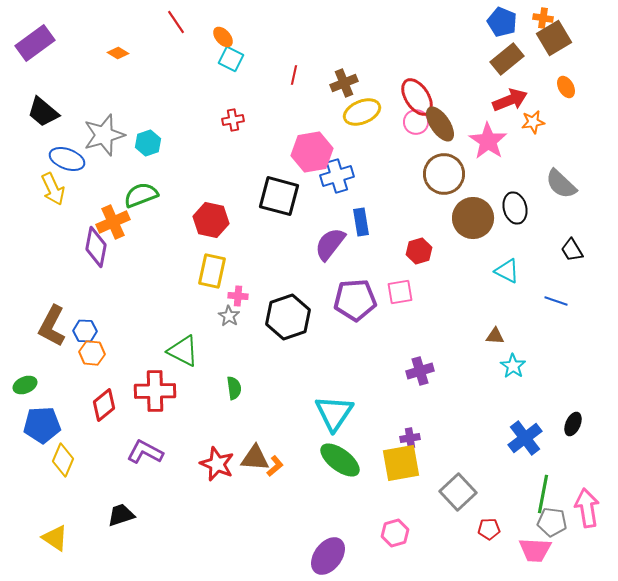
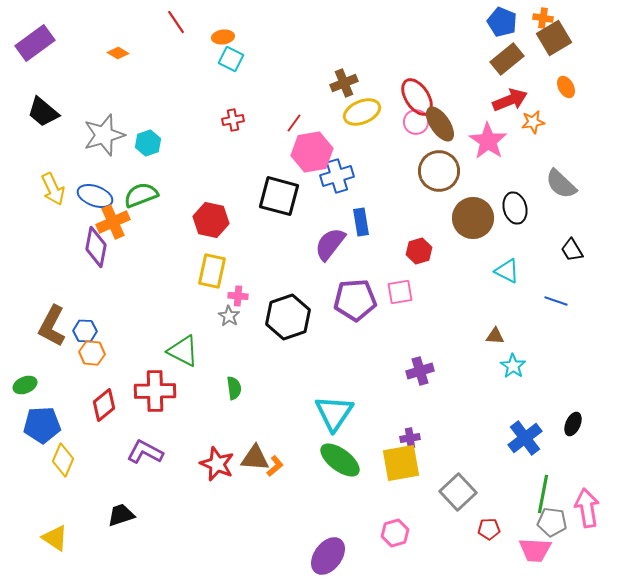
orange ellipse at (223, 37): rotated 55 degrees counterclockwise
red line at (294, 75): moved 48 px down; rotated 24 degrees clockwise
blue ellipse at (67, 159): moved 28 px right, 37 px down
brown circle at (444, 174): moved 5 px left, 3 px up
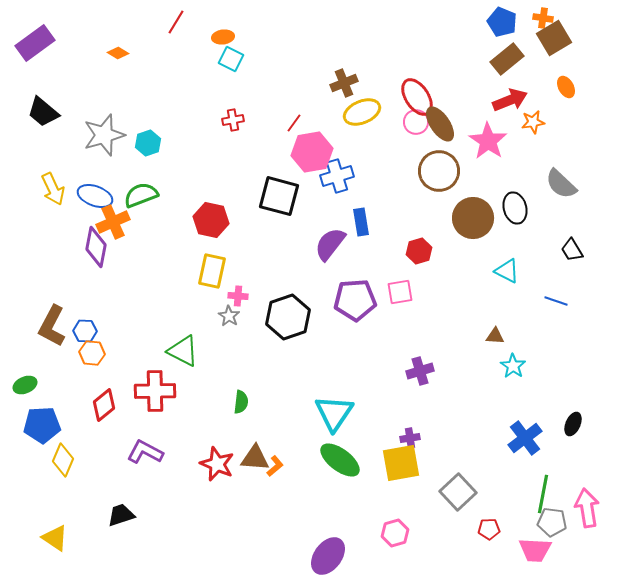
red line at (176, 22): rotated 65 degrees clockwise
green semicircle at (234, 388): moved 7 px right, 14 px down; rotated 15 degrees clockwise
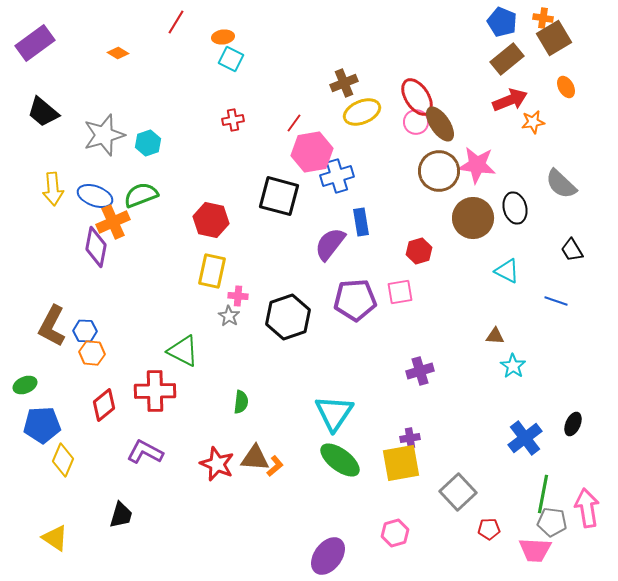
pink star at (488, 141): moved 11 px left, 24 px down; rotated 27 degrees counterclockwise
yellow arrow at (53, 189): rotated 20 degrees clockwise
black trapezoid at (121, 515): rotated 124 degrees clockwise
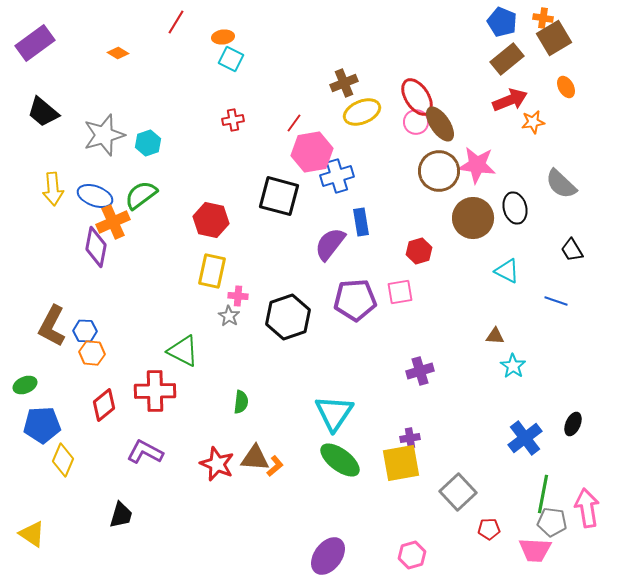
green semicircle at (141, 195): rotated 16 degrees counterclockwise
pink hexagon at (395, 533): moved 17 px right, 22 px down
yellow triangle at (55, 538): moved 23 px left, 4 px up
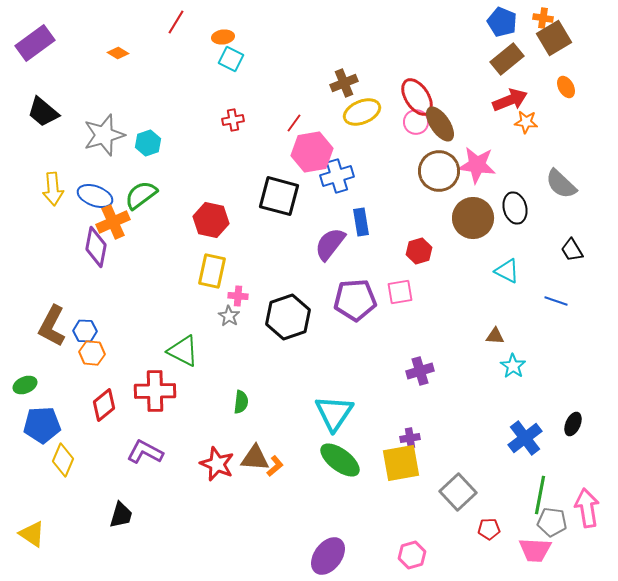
orange star at (533, 122): moved 7 px left; rotated 15 degrees clockwise
green line at (543, 494): moved 3 px left, 1 px down
